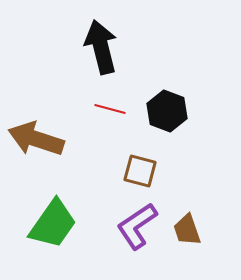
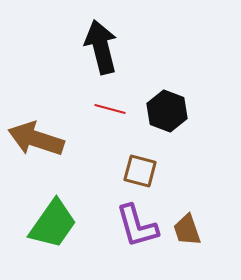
purple L-shape: rotated 72 degrees counterclockwise
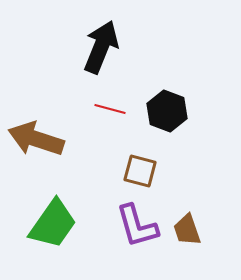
black arrow: rotated 36 degrees clockwise
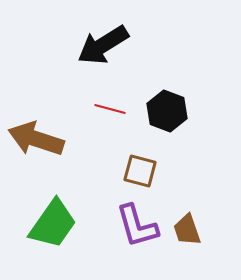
black arrow: moved 2 px right, 2 px up; rotated 144 degrees counterclockwise
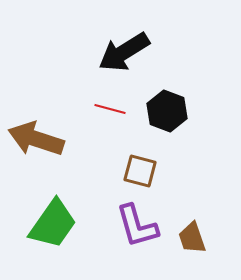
black arrow: moved 21 px right, 7 px down
brown trapezoid: moved 5 px right, 8 px down
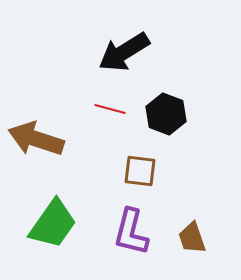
black hexagon: moved 1 px left, 3 px down
brown square: rotated 8 degrees counterclockwise
purple L-shape: moved 6 px left, 6 px down; rotated 30 degrees clockwise
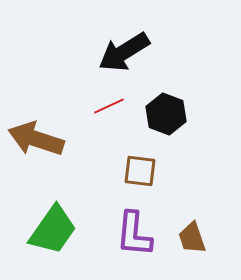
red line: moved 1 px left, 3 px up; rotated 40 degrees counterclockwise
green trapezoid: moved 6 px down
purple L-shape: moved 3 px right, 2 px down; rotated 9 degrees counterclockwise
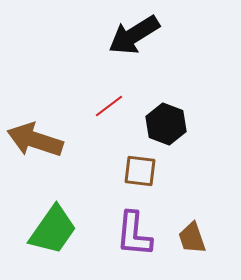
black arrow: moved 10 px right, 17 px up
red line: rotated 12 degrees counterclockwise
black hexagon: moved 10 px down
brown arrow: moved 1 px left, 1 px down
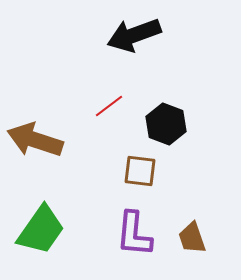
black arrow: rotated 12 degrees clockwise
green trapezoid: moved 12 px left
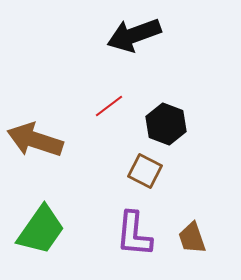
brown square: moved 5 px right; rotated 20 degrees clockwise
